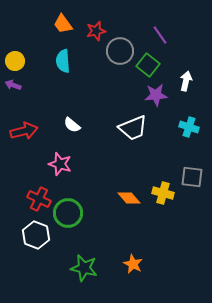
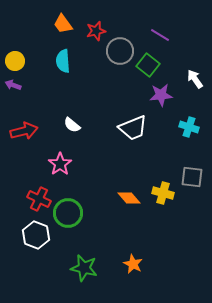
purple line: rotated 24 degrees counterclockwise
white arrow: moved 9 px right, 2 px up; rotated 48 degrees counterclockwise
purple star: moved 5 px right
pink star: rotated 20 degrees clockwise
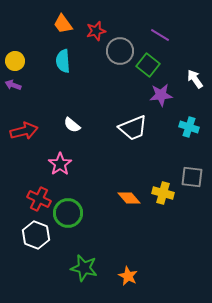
orange star: moved 5 px left, 12 px down
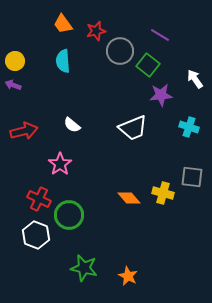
green circle: moved 1 px right, 2 px down
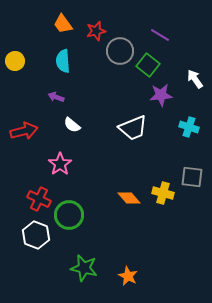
purple arrow: moved 43 px right, 12 px down
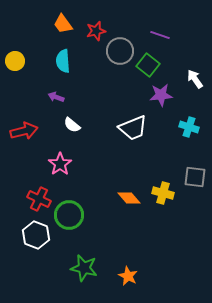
purple line: rotated 12 degrees counterclockwise
gray square: moved 3 px right
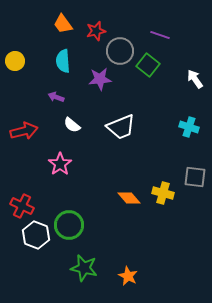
purple star: moved 61 px left, 16 px up
white trapezoid: moved 12 px left, 1 px up
red cross: moved 17 px left, 7 px down
green circle: moved 10 px down
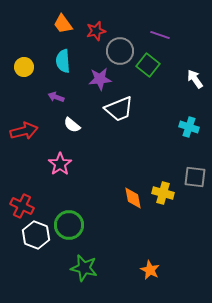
yellow circle: moved 9 px right, 6 px down
white trapezoid: moved 2 px left, 18 px up
orange diamond: moved 4 px right; rotated 30 degrees clockwise
orange star: moved 22 px right, 6 px up
